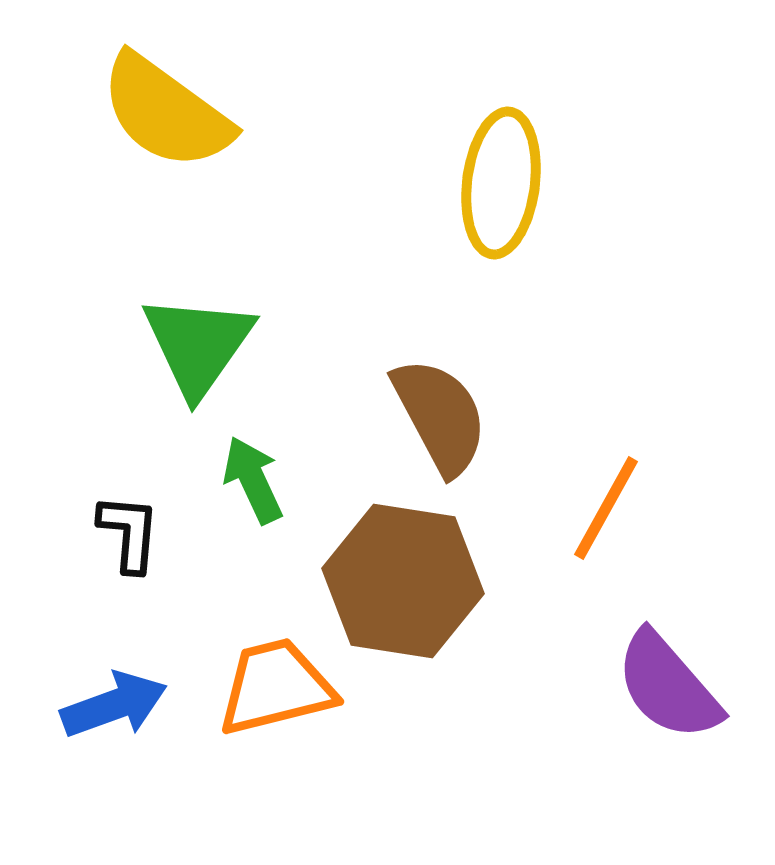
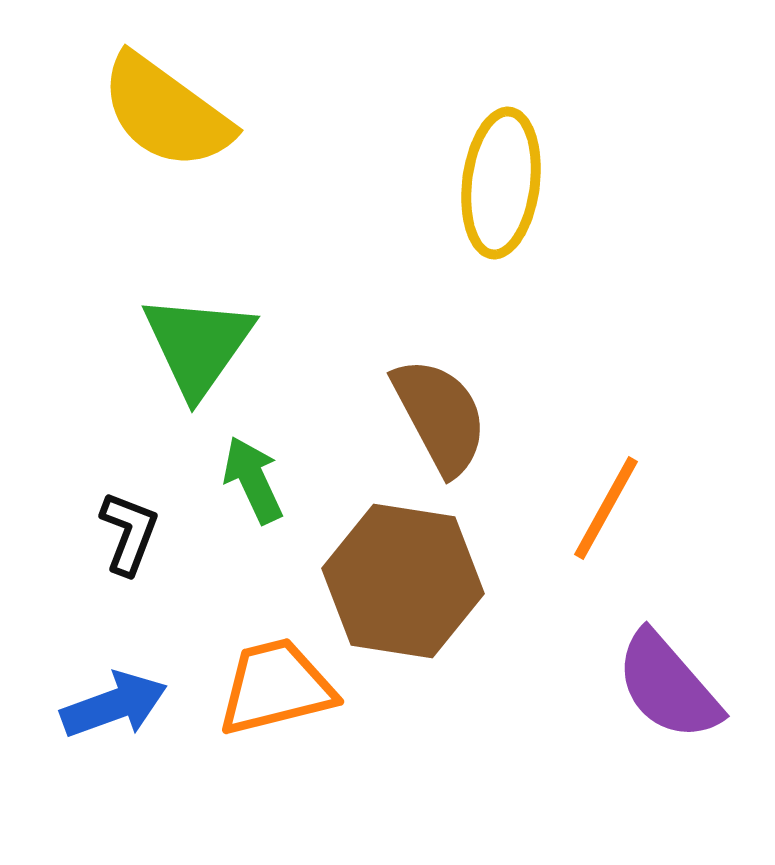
black L-shape: rotated 16 degrees clockwise
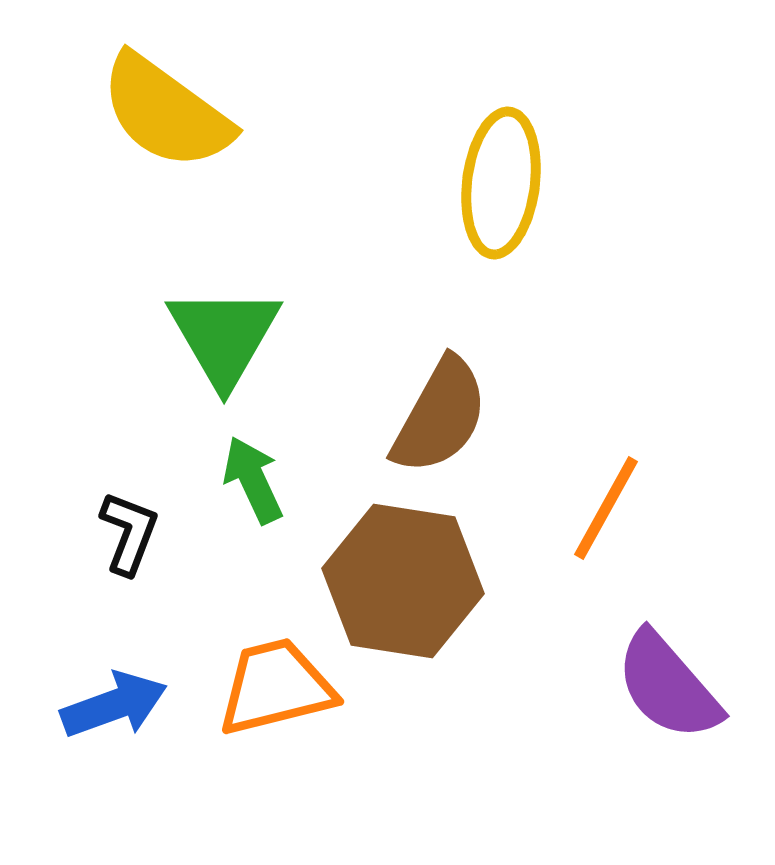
green triangle: moved 26 px right, 9 px up; rotated 5 degrees counterclockwise
brown semicircle: rotated 57 degrees clockwise
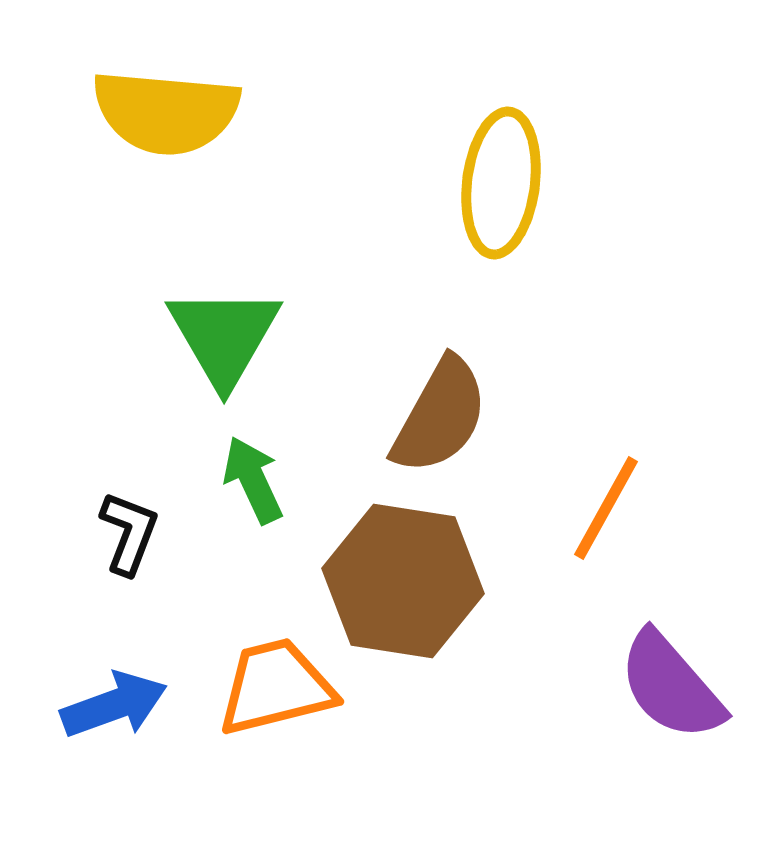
yellow semicircle: rotated 31 degrees counterclockwise
purple semicircle: moved 3 px right
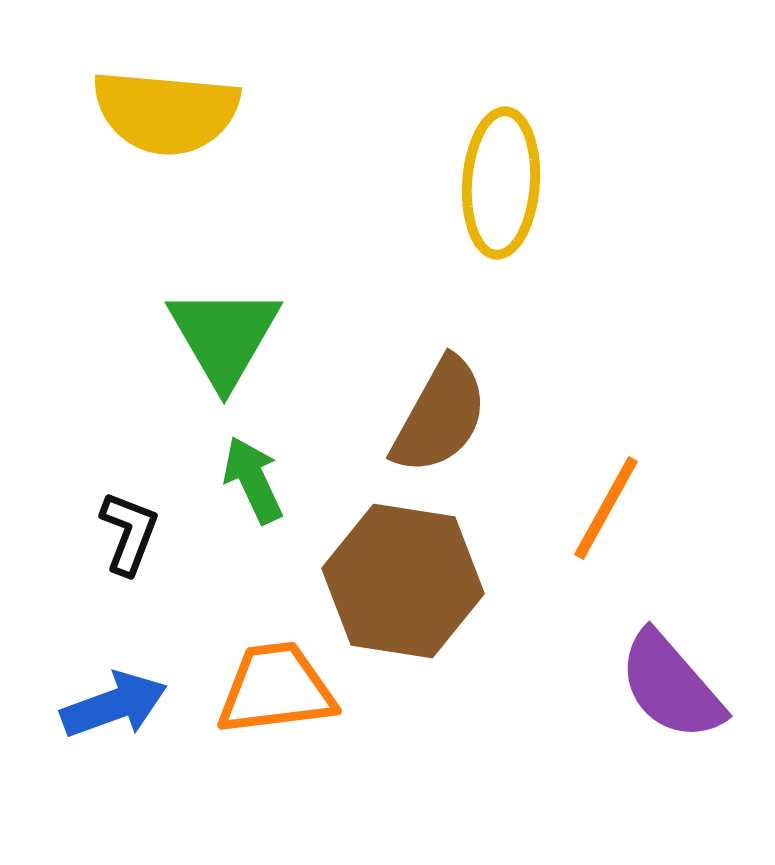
yellow ellipse: rotated 3 degrees counterclockwise
orange trapezoid: moved 2 px down; rotated 7 degrees clockwise
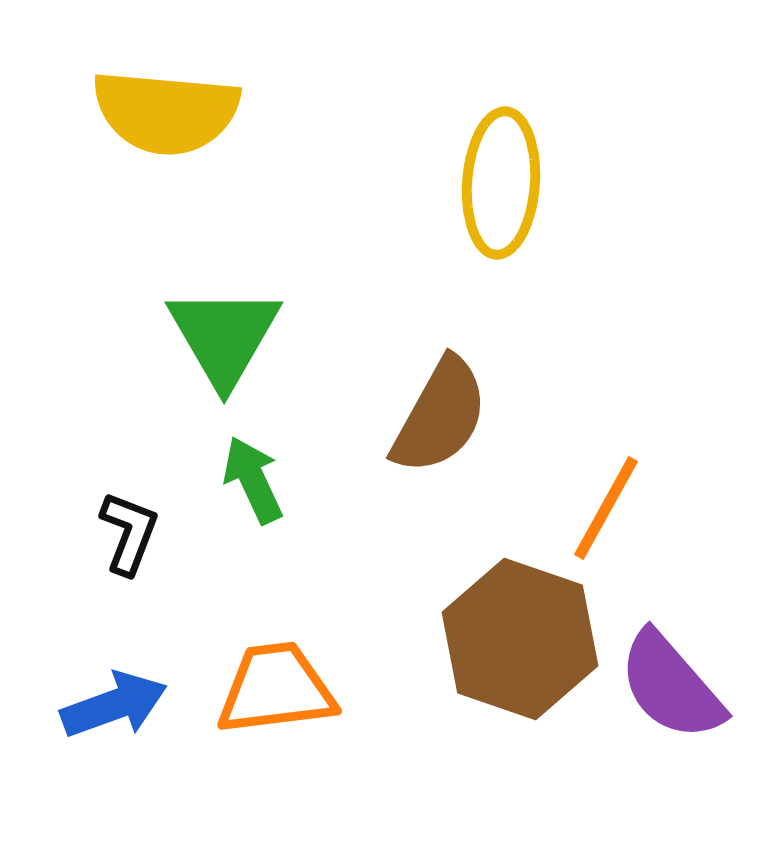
brown hexagon: moved 117 px right, 58 px down; rotated 10 degrees clockwise
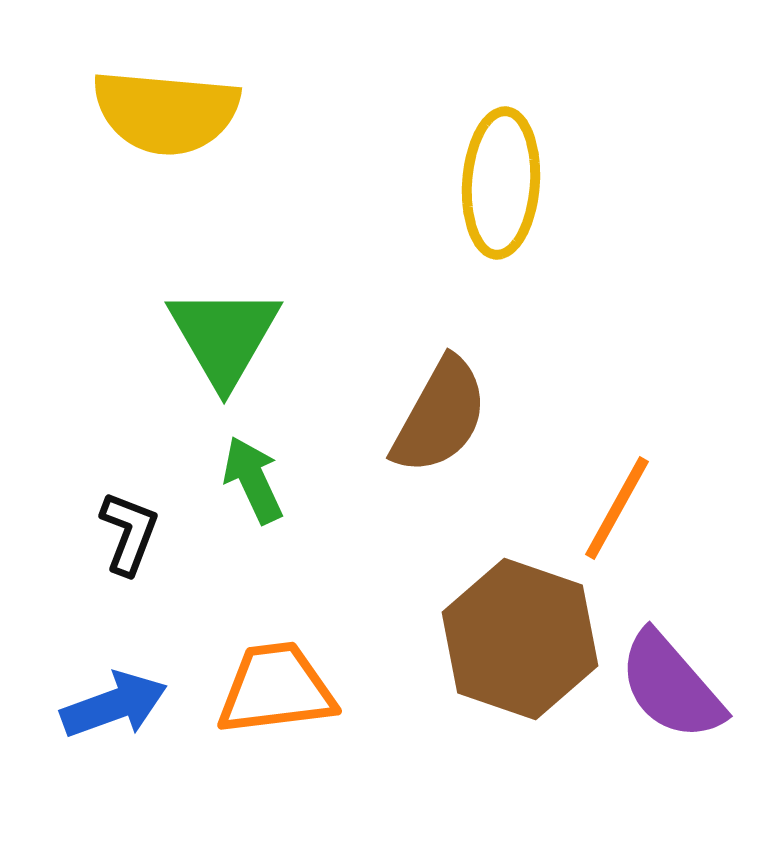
orange line: moved 11 px right
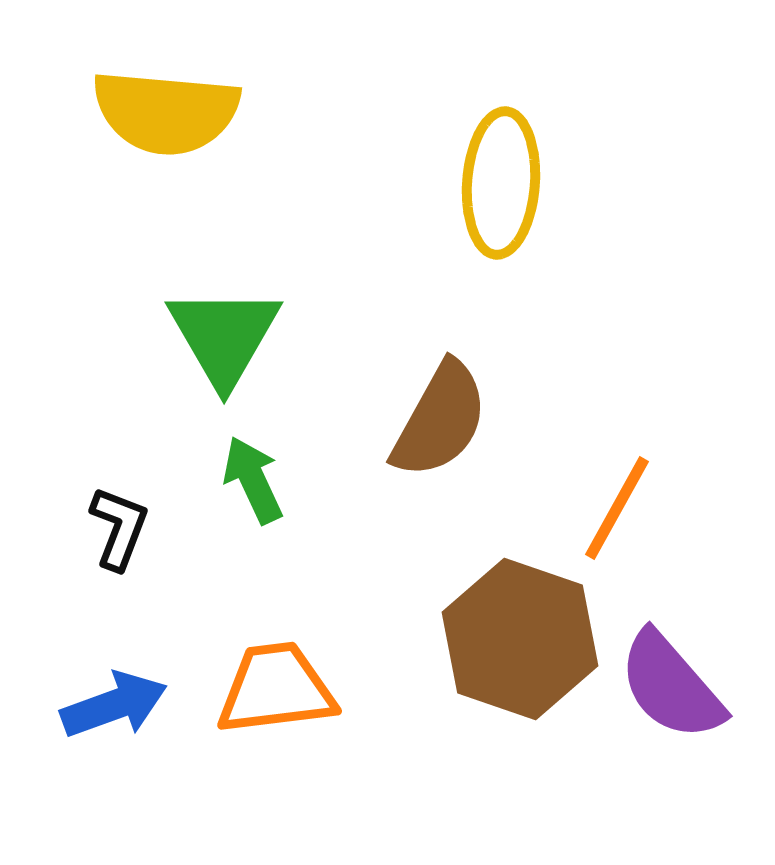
brown semicircle: moved 4 px down
black L-shape: moved 10 px left, 5 px up
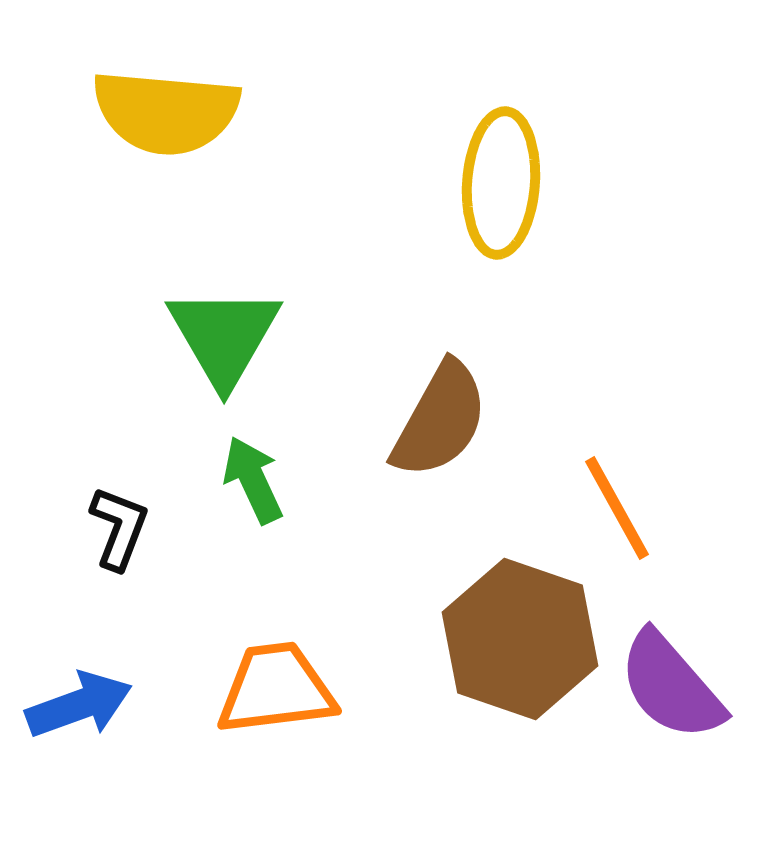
orange line: rotated 58 degrees counterclockwise
blue arrow: moved 35 px left
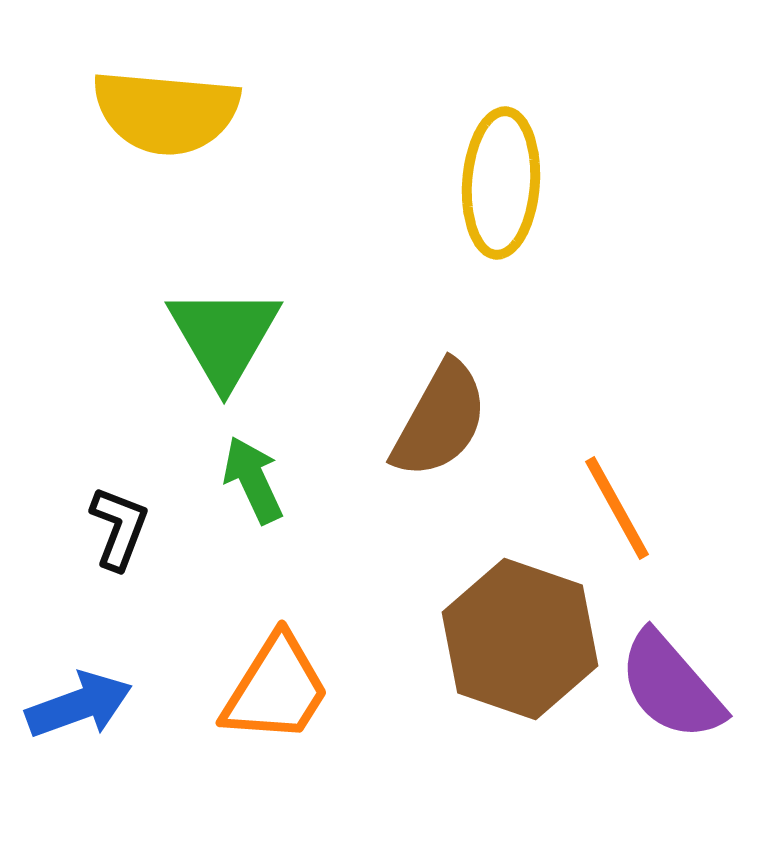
orange trapezoid: rotated 129 degrees clockwise
